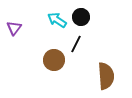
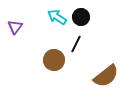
cyan arrow: moved 3 px up
purple triangle: moved 1 px right, 1 px up
brown semicircle: rotated 56 degrees clockwise
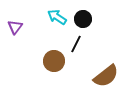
black circle: moved 2 px right, 2 px down
brown circle: moved 1 px down
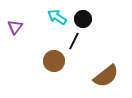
black line: moved 2 px left, 3 px up
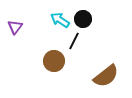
cyan arrow: moved 3 px right, 3 px down
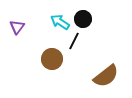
cyan arrow: moved 2 px down
purple triangle: moved 2 px right
brown circle: moved 2 px left, 2 px up
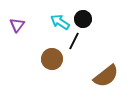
purple triangle: moved 2 px up
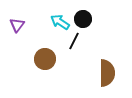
brown circle: moved 7 px left
brown semicircle: moved 1 px right, 3 px up; rotated 52 degrees counterclockwise
